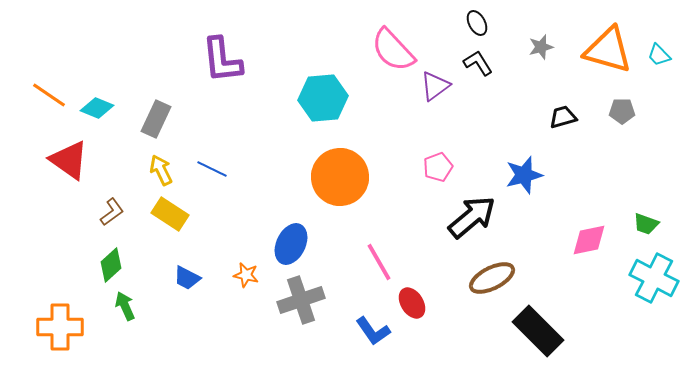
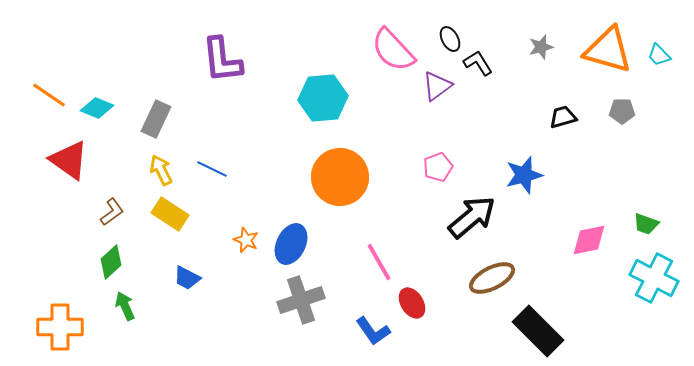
black ellipse: moved 27 px left, 16 px down
purple triangle: moved 2 px right
green diamond: moved 3 px up
orange star: moved 35 px up; rotated 10 degrees clockwise
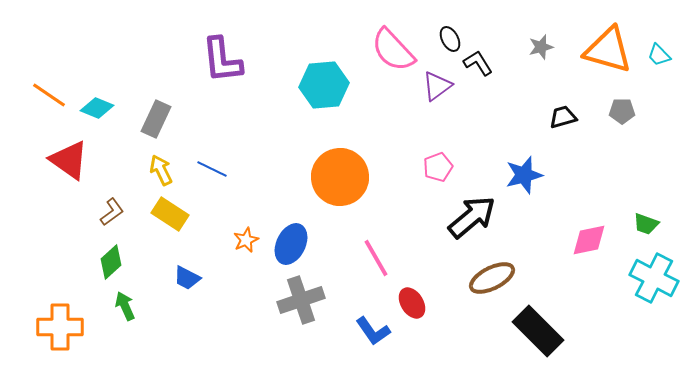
cyan hexagon: moved 1 px right, 13 px up
orange star: rotated 25 degrees clockwise
pink line: moved 3 px left, 4 px up
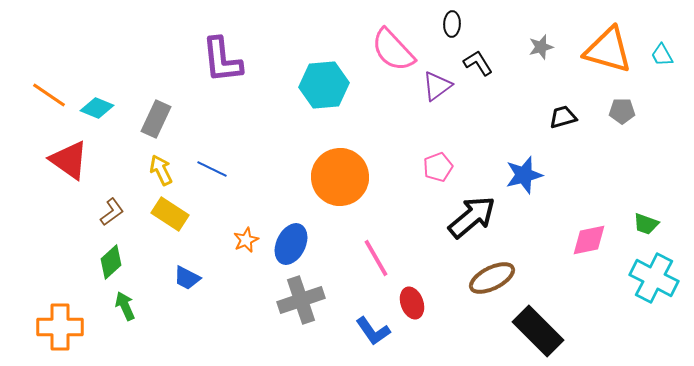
black ellipse: moved 2 px right, 15 px up; rotated 30 degrees clockwise
cyan trapezoid: moved 3 px right; rotated 15 degrees clockwise
red ellipse: rotated 12 degrees clockwise
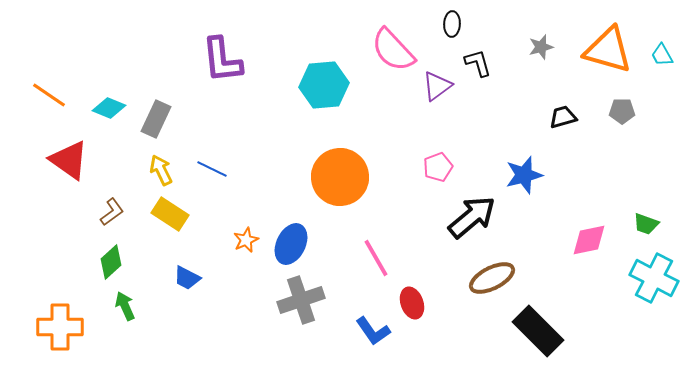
black L-shape: rotated 16 degrees clockwise
cyan diamond: moved 12 px right
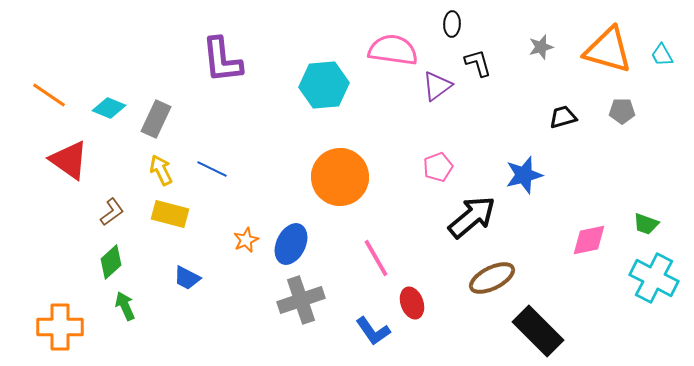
pink semicircle: rotated 141 degrees clockwise
yellow rectangle: rotated 18 degrees counterclockwise
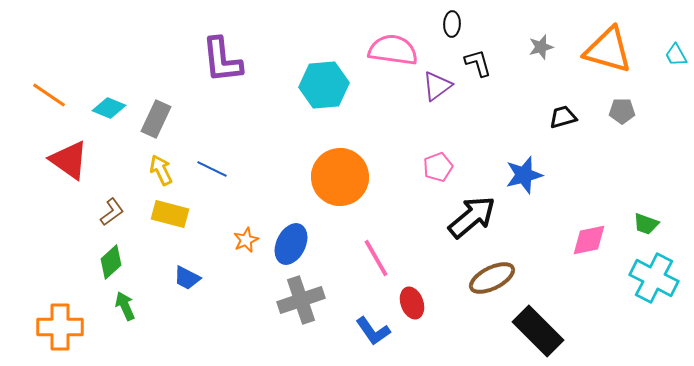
cyan trapezoid: moved 14 px right
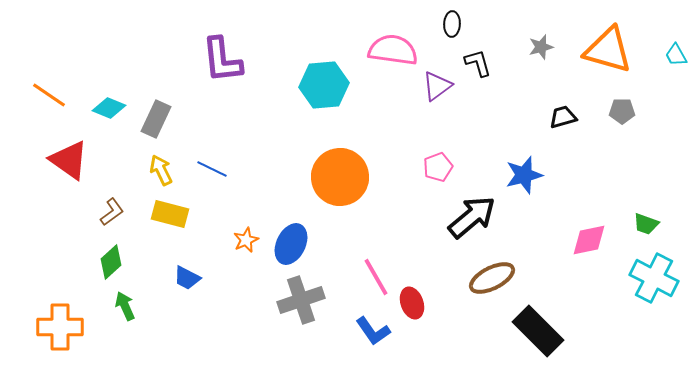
pink line: moved 19 px down
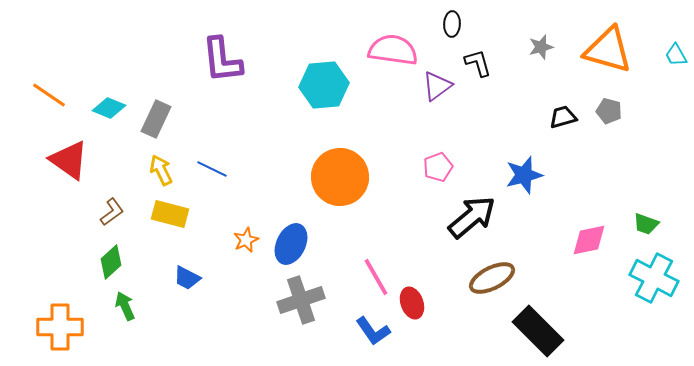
gray pentagon: moved 13 px left; rotated 15 degrees clockwise
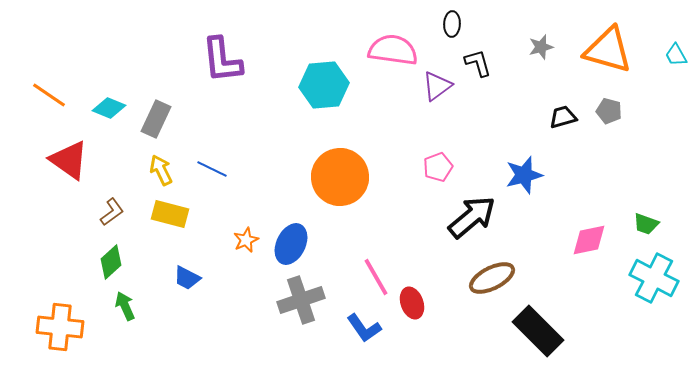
orange cross: rotated 6 degrees clockwise
blue L-shape: moved 9 px left, 3 px up
